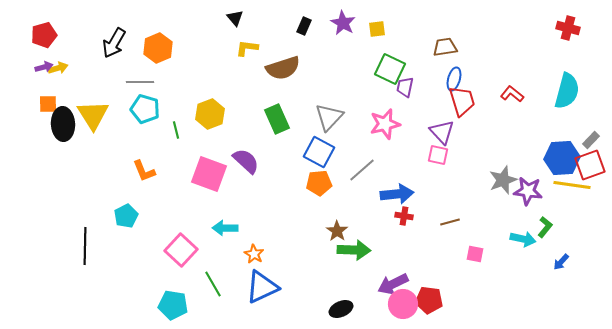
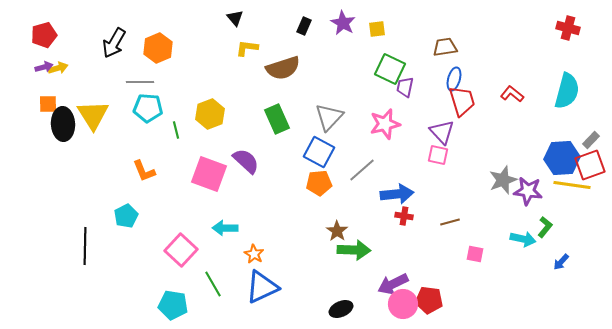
cyan pentagon at (145, 109): moved 3 px right, 1 px up; rotated 12 degrees counterclockwise
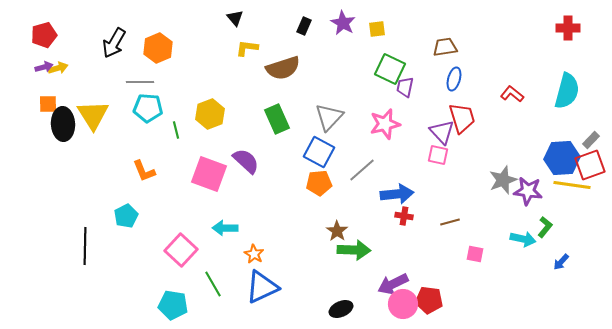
red cross at (568, 28): rotated 15 degrees counterclockwise
red trapezoid at (462, 101): moved 17 px down
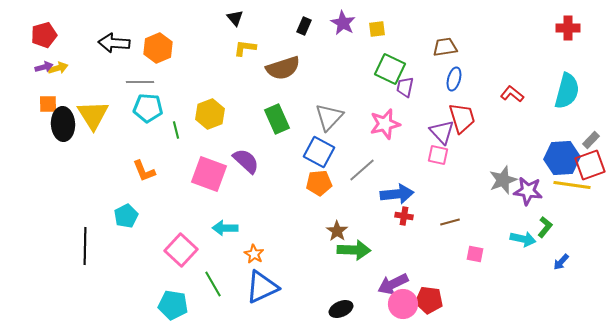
black arrow at (114, 43): rotated 64 degrees clockwise
yellow L-shape at (247, 48): moved 2 px left
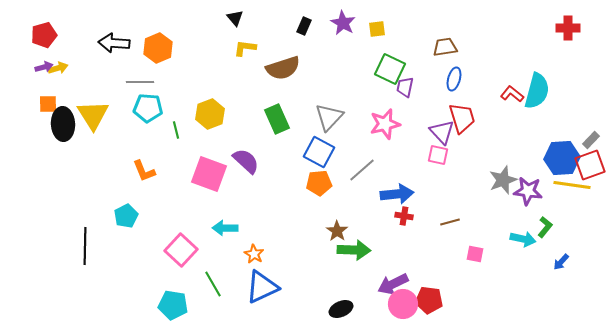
cyan semicircle at (567, 91): moved 30 px left
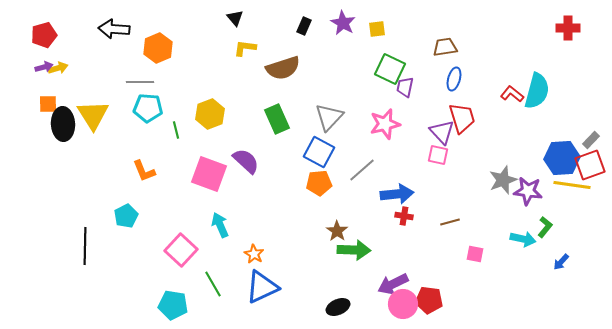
black arrow at (114, 43): moved 14 px up
cyan arrow at (225, 228): moved 5 px left, 3 px up; rotated 65 degrees clockwise
black ellipse at (341, 309): moved 3 px left, 2 px up
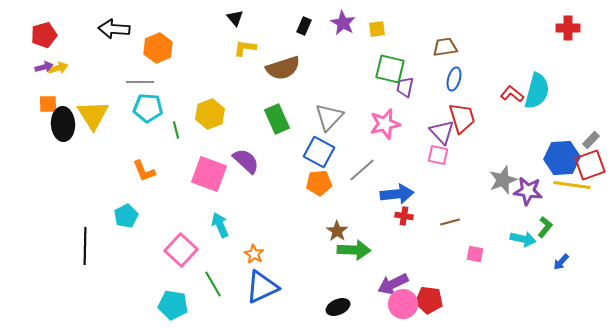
green square at (390, 69): rotated 12 degrees counterclockwise
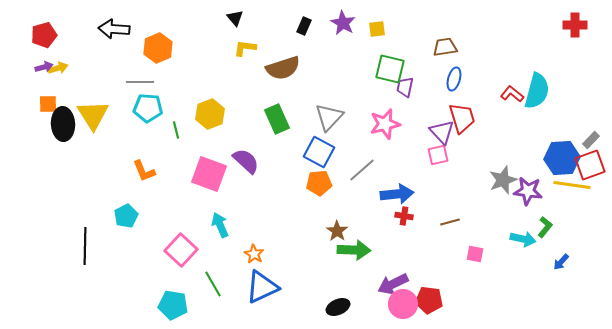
red cross at (568, 28): moved 7 px right, 3 px up
pink square at (438, 155): rotated 25 degrees counterclockwise
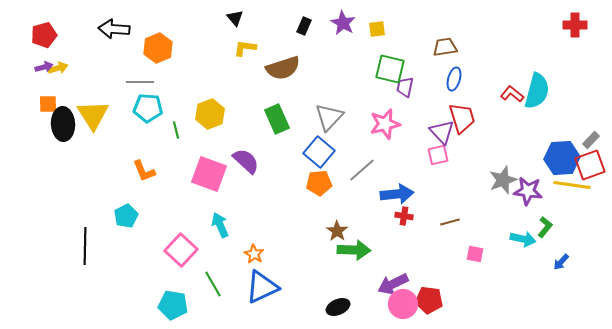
blue square at (319, 152): rotated 12 degrees clockwise
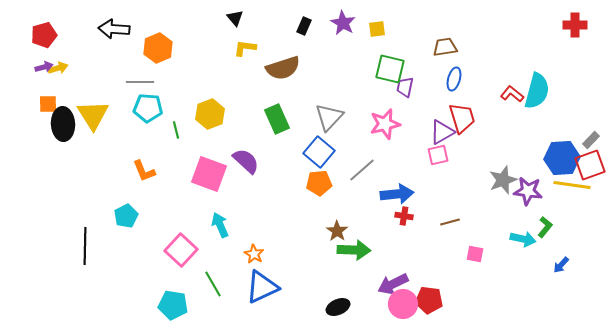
purple triangle at (442, 132): rotated 44 degrees clockwise
blue arrow at (561, 262): moved 3 px down
